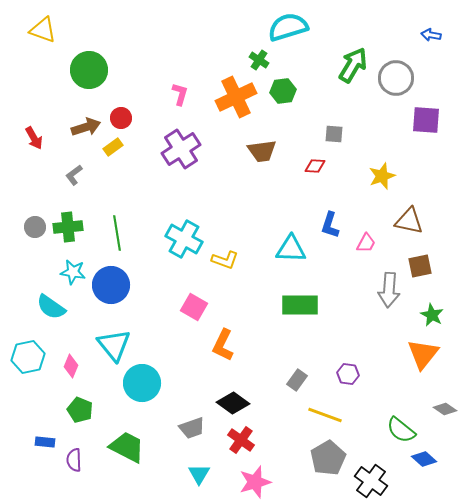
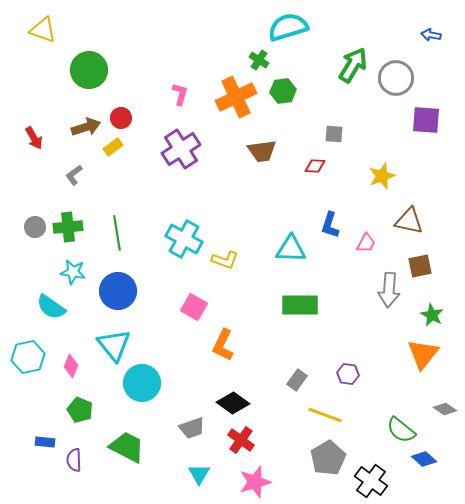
blue circle at (111, 285): moved 7 px right, 6 px down
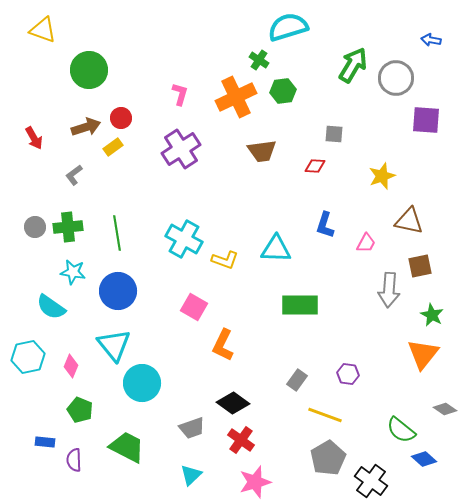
blue arrow at (431, 35): moved 5 px down
blue L-shape at (330, 225): moved 5 px left
cyan triangle at (291, 249): moved 15 px left
cyan triangle at (199, 474): moved 8 px left, 1 px down; rotated 15 degrees clockwise
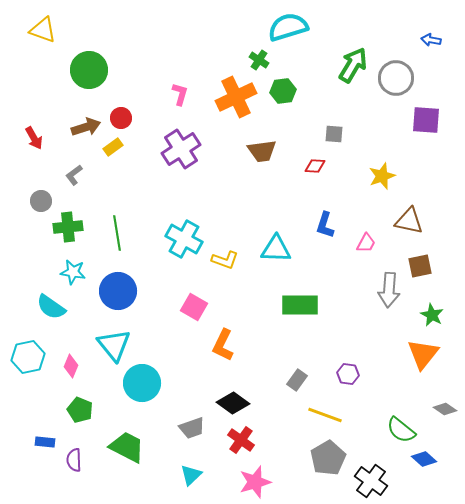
gray circle at (35, 227): moved 6 px right, 26 px up
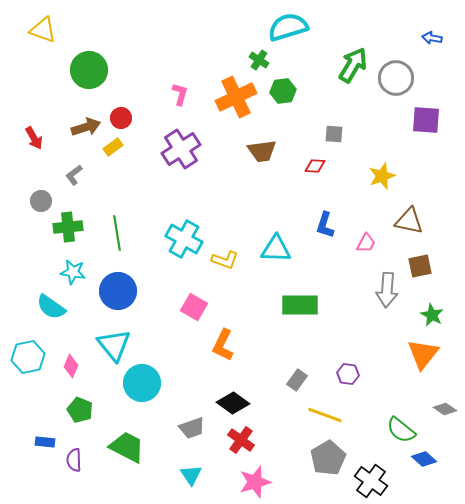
blue arrow at (431, 40): moved 1 px right, 2 px up
gray arrow at (389, 290): moved 2 px left
cyan triangle at (191, 475): rotated 20 degrees counterclockwise
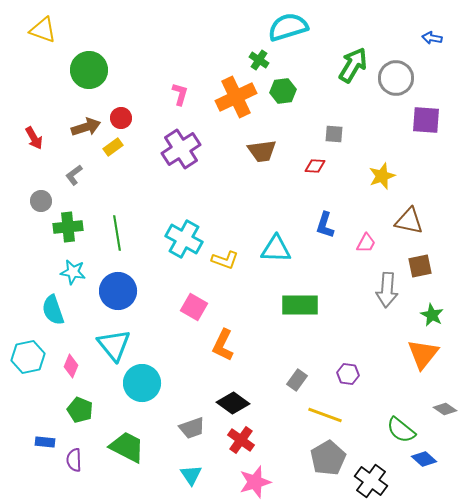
cyan semicircle at (51, 307): moved 2 px right, 3 px down; rotated 36 degrees clockwise
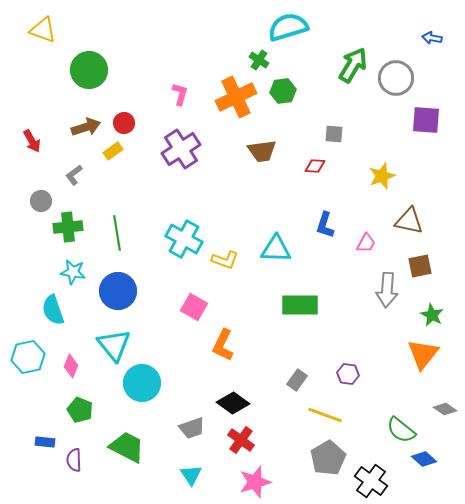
red circle at (121, 118): moved 3 px right, 5 px down
red arrow at (34, 138): moved 2 px left, 3 px down
yellow rectangle at (113, 147): moved 4 px down
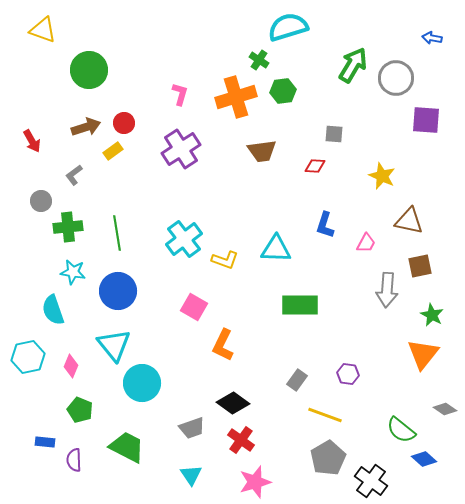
orange cross at (236, 97): rotated 9 degrees clockwise
yellow star at (382, 176): rotated 28 degrees counterclockwise
cyan cross at (184, 239): rotated 24 degrees clockwise
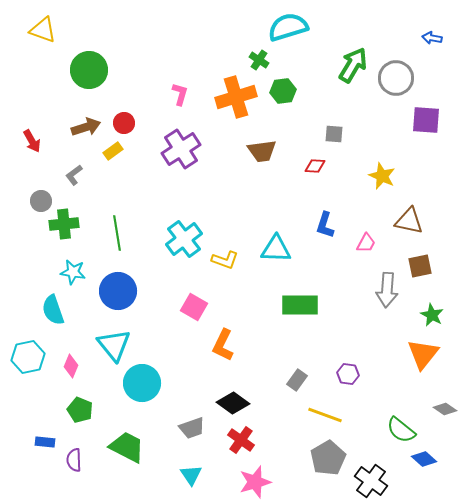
green cross at (68, 227): moved 4 px left, 3 px up
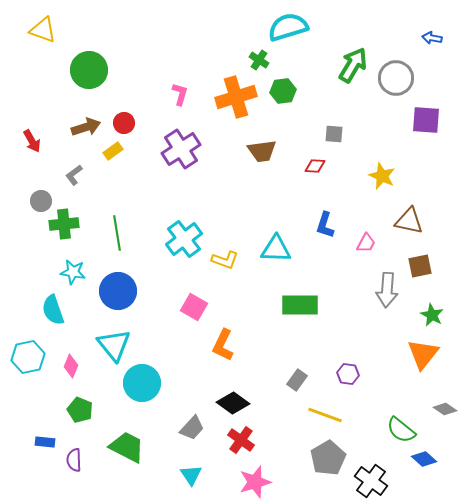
gray trapezoid at (192, 428): rotated 28 degrees counterclockwise
